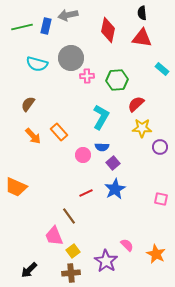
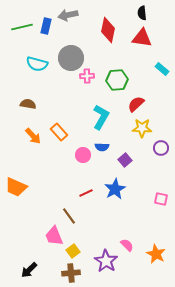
brown semicircle: rotated 63 degrees clockwise
purple circle: moved 1 px right, 1 px down
purple square: moved 12 px right, 3 px up
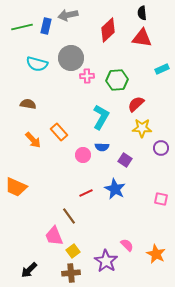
red diamond: rotated 35 degrees clockwise
cyan rectangle: rotated 64 degrees counterclockwise
orange arrow: moved 4 px down
purple square: rotated 16 degrees counterclockwise
blue star: rotated 15 degrees counterclockwise
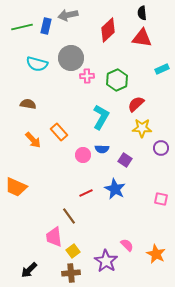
green hexagon: rotated 20 degrees counterclockwise
blue semicircle: moved 2 px down
pink trapezoid: moved 1 px down; rotated 15 degrees clockwise
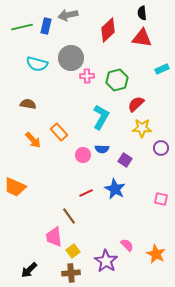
green hexagon: rotated 10 degrees clockwise
orange trapezoid: moved 1 px left
